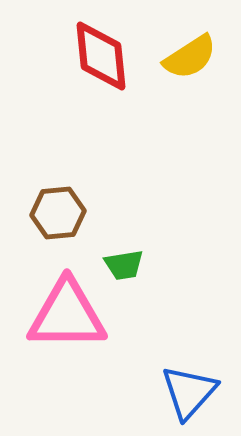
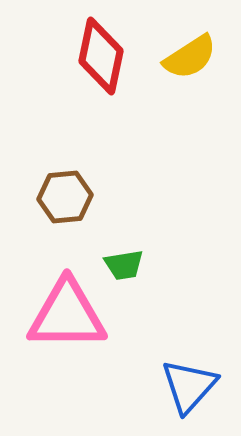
red diamond: rotated 18 degrees clockwise
brown hexagon: moved 7 px right, 16 px up
blue triangle: moved 6 px up
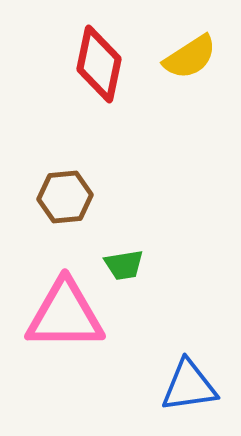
red diamond: moved 2 px left, 8 px down
pink triangle: moved 2 px left
blue triangle: rotated 40 degrees clockwise
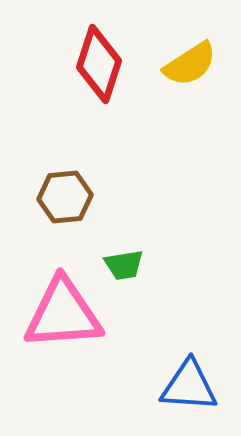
yellow semicircle: moved 7 px down
red diamond: rotated 6 degrees clockwise
pink triangle: moved 2 px left, 1 px up; rotated 4 degrees counterclockwise
blue triangle: rotated 12 degrees clockwise
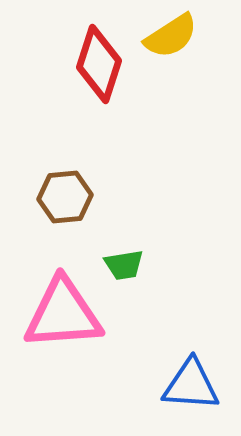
yellow semicircle: moved 19 px left, 28 px up
blue triangle: moved 2 px right, 1 px up
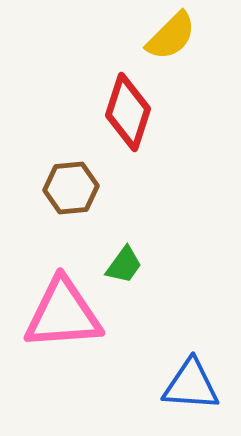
yellow semicircle: rotated 12 degrees counterclockwise
red diamond: moved 29 px right, 48 px down
brown hexagon: moved 6 px right, 9 px up
green trapezoid: rotated 45 degrees counterclockwise
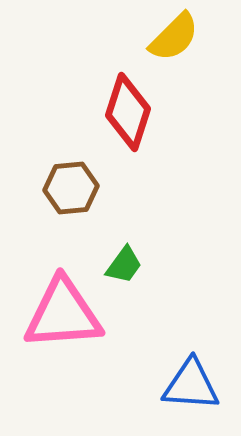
yellow semicircle: moved 3 px right, 1 px down
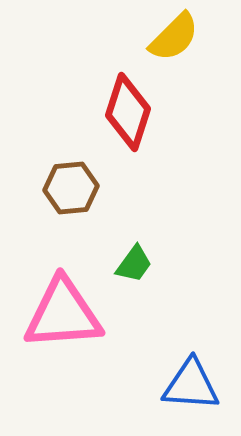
green trapezoid: moved 10 px right, 1 px up
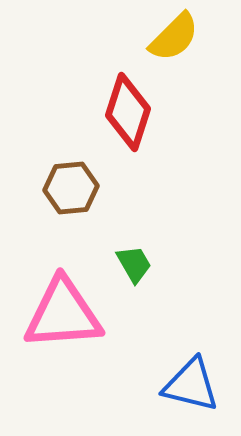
green trapezoid: rotated 66 degrees counterclockwise
blue triangle: rotated 10 degrees clockwise
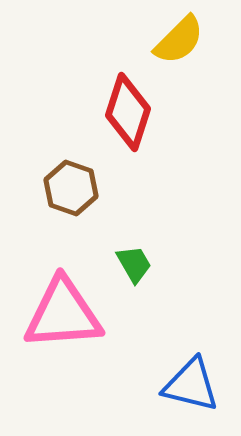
yellow semicircle: moved 5 px right, 3 px down
brown hexagon: rotated 24 degrees clockwise
